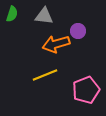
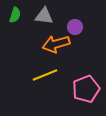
green semicircle: moved 3 px right, 1 px down
purple circle: moved 3 px left, 4 px up
pink pentagon: moved 1 px up
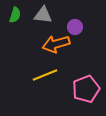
gray triangle: moved 1 px left, 1 px up
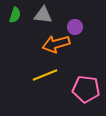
pink pentagon: rotated 28 degrees clockwise
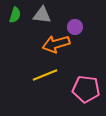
gray triangle: moved 1 px left
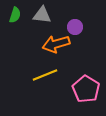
pink pentagon: rotated 24 degrees clockwise
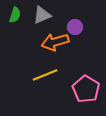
gray triangle: rotated 30 degrees counterclockwise
orange arrow: moved 1 px left, 2 px up
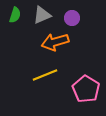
purple circle: moved 3 px left, 9 px up
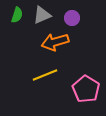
green semicircle: moved 2 px right
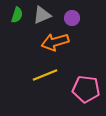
pink pentagon: rotated 24 degrees counterclockwise
